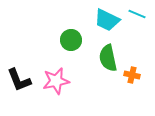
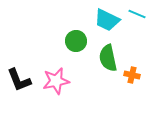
green circle: moved 5 px right, 1 px down
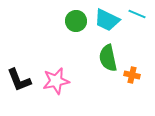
green circle: moved 20 px up
